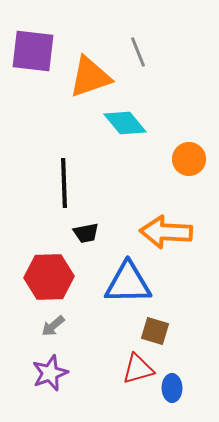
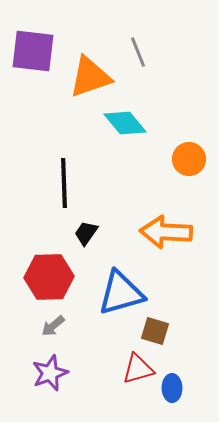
black trapezoid: rotated 136 degrees clockwise
blue triangle: moved 7 px left, 10 px down; rotated 15 degrees counterclockwise
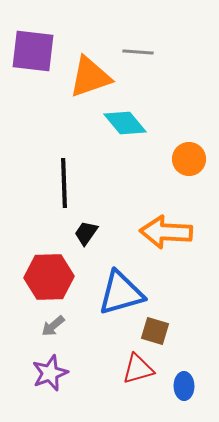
gray line: rotated 64 degrees counterclockwise
blue ellipse: moved 12 px right, 2 px up
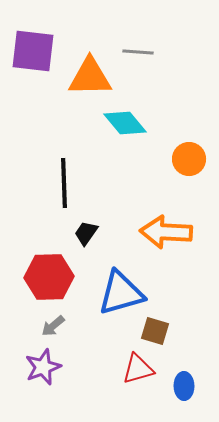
orange triangle: rotated 18 degrees clockwise
purple star: moved 7 px left, 6 px up
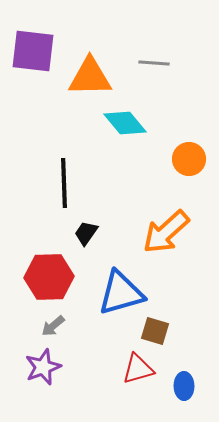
gray line: moved 16 px right, 11 px down
orange arrow: rotated 45 degrees counterclockwise
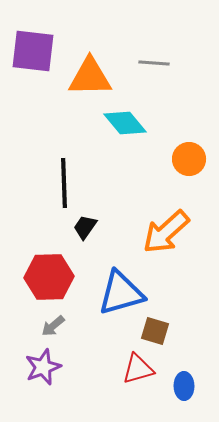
black trapezoid: moved 1 px left, 6 px up
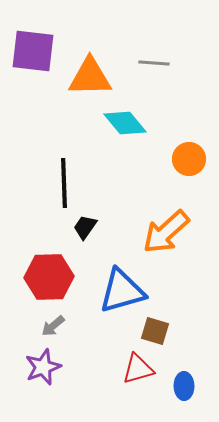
blue triangle: moved 1 px right, 2 px up
